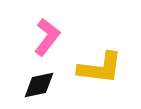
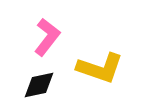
yellow L-shape: rotated 12 degrees clockwise
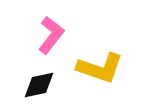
pink L-shape: moved 4 px right, 2 px up
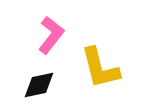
yellow L-shape: rotated 57 degrees clockwise
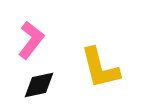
pink L-shape: moved 20 px left, 5 px down
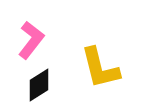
black diamond: rotated 20 degrees counterclockwise
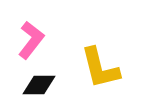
black diamond: rotated 32 degrees clockwise
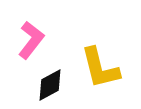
black diamond: moved 11 px right; rotated 28 degrees counterclockwise
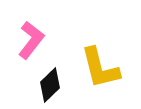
black diamond: rotated 16 degrees counterclockwise
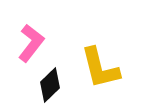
pink L-shape: moved 3 px down
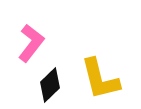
yellow L-shape: moved 11 px down
